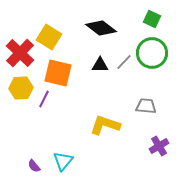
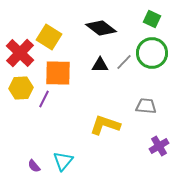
orange square: rotated 12 degrees counterclockwise
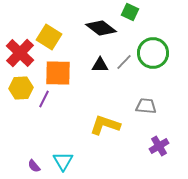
green square: moved 22 px left, 7 px up
green circle: moved 1 px right
cyan triangle: rotated 10 degrees counterclockwise
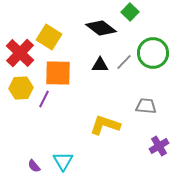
green square: rotated 18 degrees clockwise
